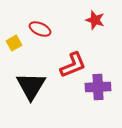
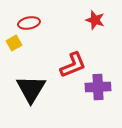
red ellipse: moved 11 px left, 6 px up; rotated 35 degrees counterclockwise
black triangle: moved 3 px down
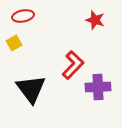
red ellipse: moved 6 px left, 7 px up
red L-shape: rotated 24 degrees counterclockwise
black triangle: rotated 8 degrees counterclockwise
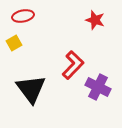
purple cross: rotated 30 degrees clockwise
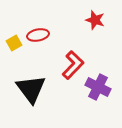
red ellipse: moved 15 px right, 19 px down
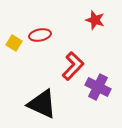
red ellipse: moved 2 px right
yellow square: rotated 28 degrees counterclockwise
red L-shape: moved 1 px down
black triangle: moved 11 px right, 15 px down; rotated 28 degrees counterclockwise
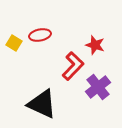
red star: moved 25 px down
purple cross: rotated 25 degrees clockwise
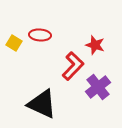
red ellipse: rotated 15 degrees clockwise
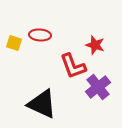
yellow square: rotated 14 degrees counterclockwise
red L-shape: rotated 116 degrees clockwise
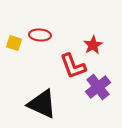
red star: moved 2 px left; rotated 24 degrees clockwise
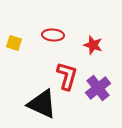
red ellipse: moved 13 px right
red star: rotated 24 degrees counterclockwise
red L-shape: moved 6 px left, 10 px down; rotated 144 degrees counterclockwise
purple cross: moved 1 px down
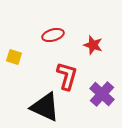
red ellipse: rotated 20 degrees counterclockwise
yellow square: moved 14 px down
purple cross: moved 4 px right, 6 px down; rotated 10 degrees counterclockwise
black triangle: moved 3 px right, 3 px down
